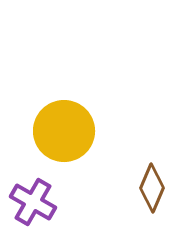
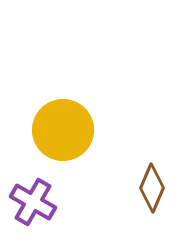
yellow circle: moved 1 px left, 1 px up
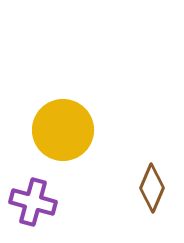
purple cross: rotated 15 degrees counterclockwise
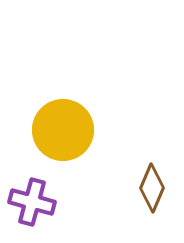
purple cross: moved 1 px left
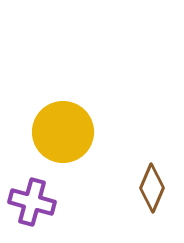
yellow circle: moved 2 px down
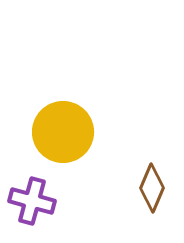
purple cross: moved 1 px up
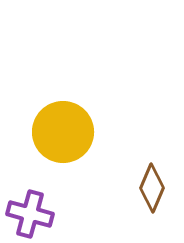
purple cross: moved 2 px left, 13 px down
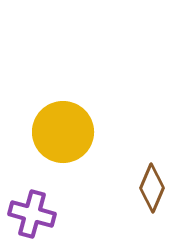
purple cross: moved 2 px right
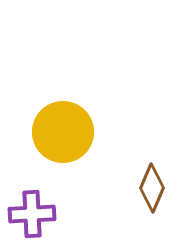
purple cross: rotated 18 degrees counterclockwise
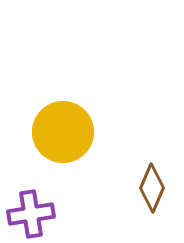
purple cross: moved 1 px left; rotated 6 degrees counterclockwise
